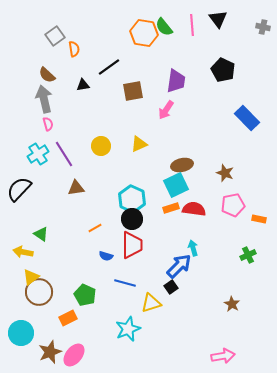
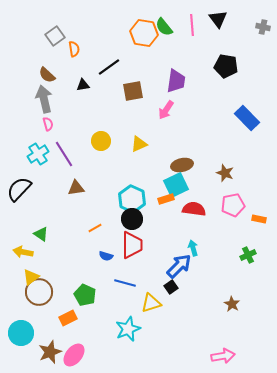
black pentagon at (223, 70): moved 3 px right, 4 px up; rotated 15 degrees counterclockwise
yellow circle at (101, 146): moved 5 px up
orange rectangle at (171, 208): moved 5 px left, 9 px up
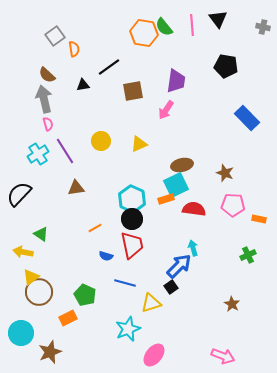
purple line at (64, 154): moved 1 px right, 3 px up
black semicircle at (19, 189): moved 5 px down
pink pentagon at (233, 205): rotated 15 degrees clockwise
red trapezoid at (132, 245): rotated 12 degrees counterclockwise
pink ellipse at (74, 355): moved 80 px right
pink arrow at (223, 356): rotated 30 degrees clockwise
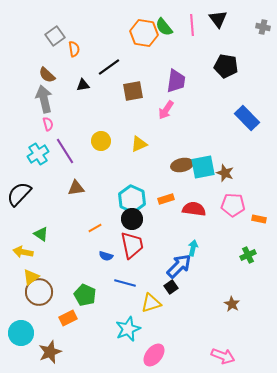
cyan square at (176, 185): moved 27 px right, 18 px up; rotated 15 degrees clockwise
cyan arrow at (193, 248): rotated 28 degrees clockwise
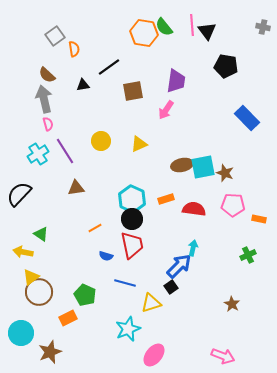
black triangle at (218, 19): moved 11 px left, 12 px down
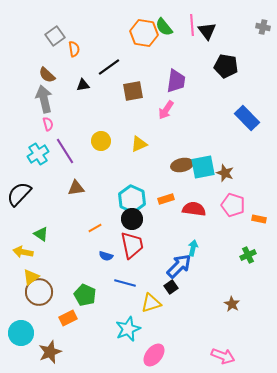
pink pentagon at (233, 205): rotated 15 degrees clockwise
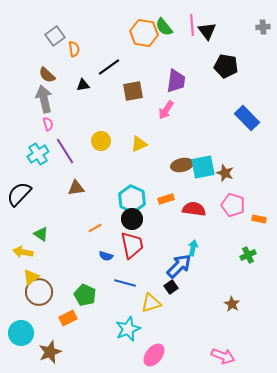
gray cross at (263, 27): rotated 16 degrees counterclockwise
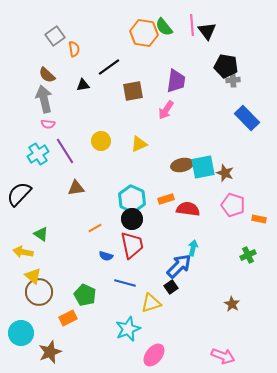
gray cross at (263, 27): moved 30 px left, 53 px down
pink semicircle at (48, 124): rotated 112 degrees clockwise
red semicircle at (194, 209): moved 6 px left
yellow triangle at (31, 277): moved 2 px right, 1 px up; rotated 42 degrees counterclockwise
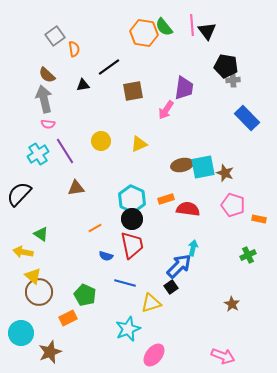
purple trapezoid at (176, 81): moved 8 px right, 7 px down
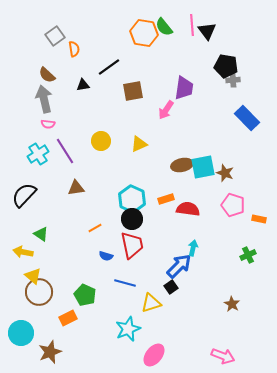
black semicircle at (19, 194): moved 5 px right, 1 px down
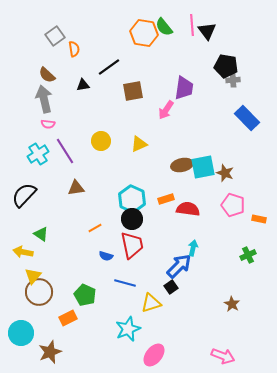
yellow triangle at (33, 276): rotated 30 degrees clockwise
